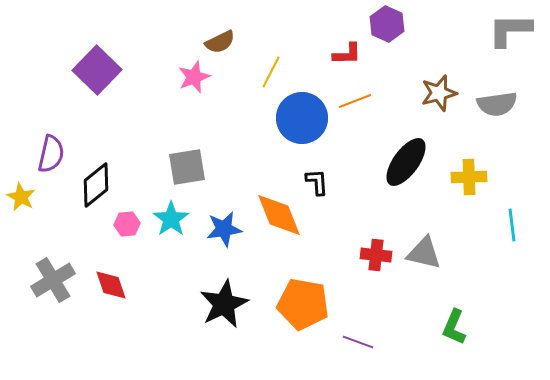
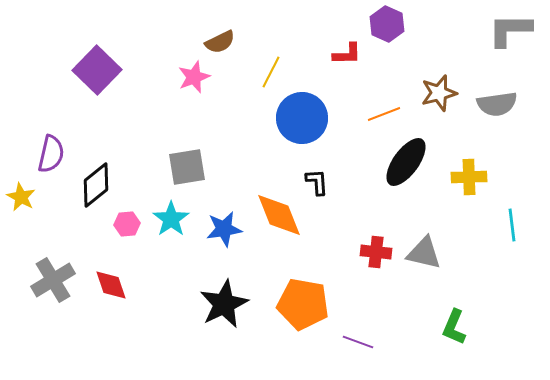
orange line: moved 29 px right, 13 px down
red cross: moved 3 px up
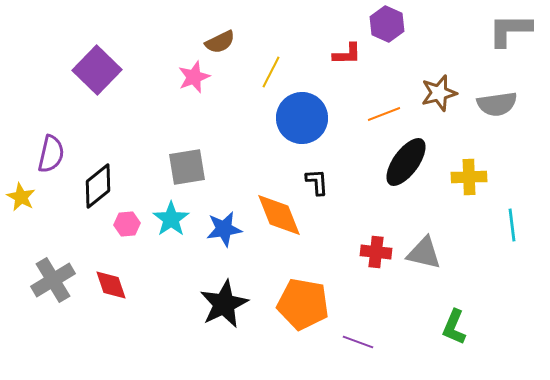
black diamond: moved 2 px right, 1 px down
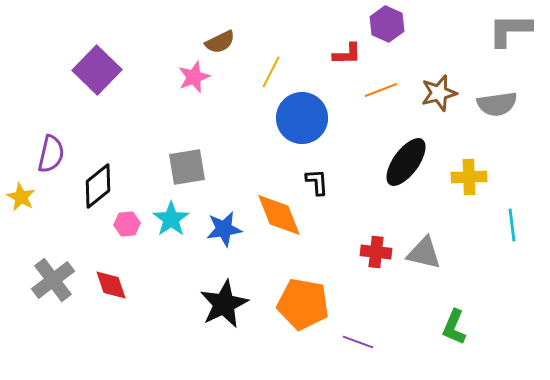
orange line: moved 3 px left, 24 px up
gray cross: rotated 6 degrees counterclockwise
